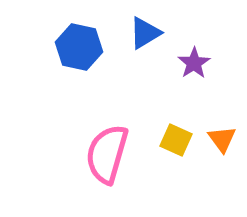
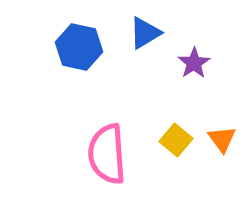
yellow square: rotated 16 degrees clockwise
pink semicircle: rotated 20 degrees counterclockwise
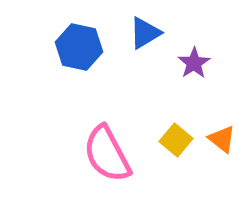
orange triangle: rotated 16 degrees counterclockwise
pink semicircle: rotated 24 degrees counterclockwise
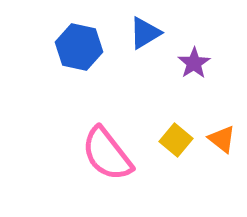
pink semicircle: rotated 10 degrees counterclockwise
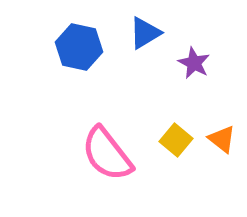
purple star: rotated 12 degrees counterclockwise
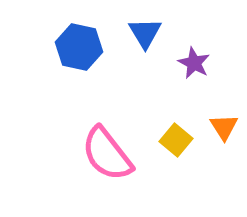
blue triangle: rotated 30 degrees counterclockwise
orange triangle: moved 2 px right, 12 px up; rotated 20 degrees clockwise
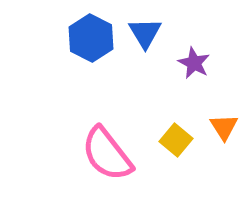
blue hexagon: moved 12 px right, 9 px up; rotated 15 degrees clockwise
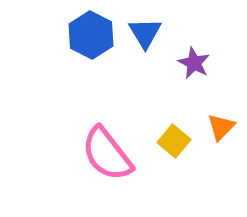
blue hexagon: moved 3 px up
orange triangle: moved 3 px left; rotated 16 degrees clockwise
yellow square: moved 2 px left, 1 px down
